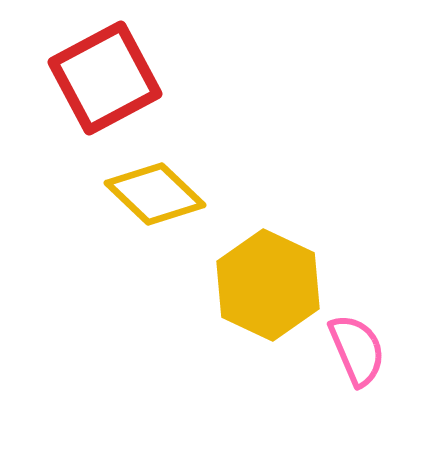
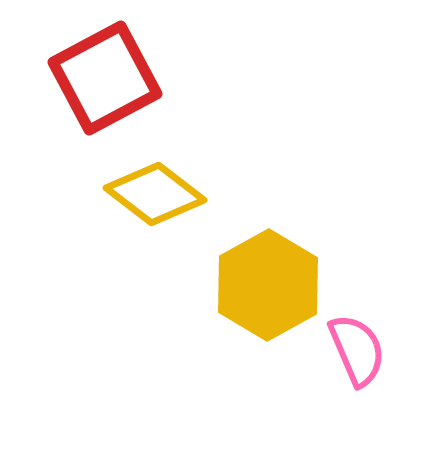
yellow diamond: rotated 6 degrees counterclockwise
yellow hexagon: rotated 6 degrees clockwise
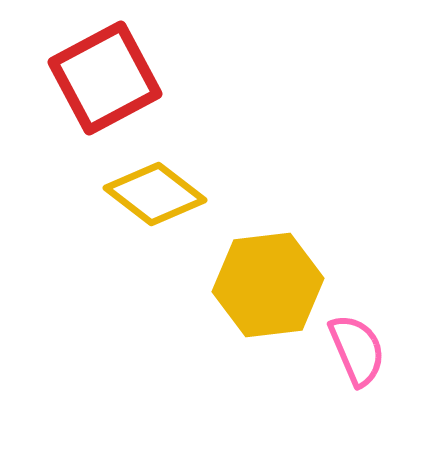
yellow hexagon: rotated 22 degrees clockwise
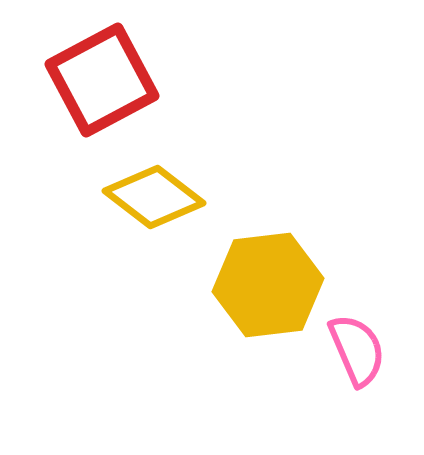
red square: moved 3 px left, 2 px down
yellow diamond: moved 1 px left, 3 px down
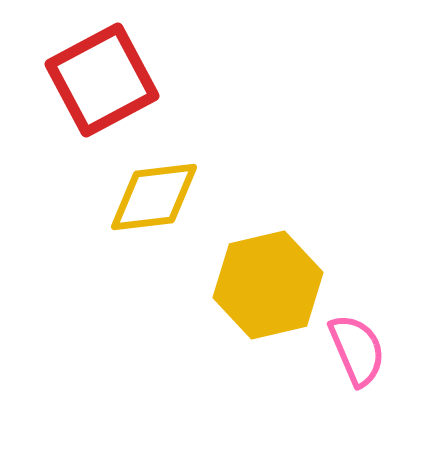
yellow diamond: rotated 44 degrees counterclockwise
yellow hexagon: rotated 6 degrees counterclockwise
